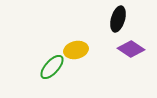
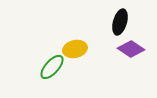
black ellipse: moved 2 px right, 3 px down
yellow ellipse: moved 1 px left, 1 px up
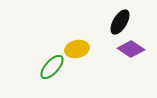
black ellipse: rotated 15 degrees clockwise
yellow ellipse: moved 2 px right
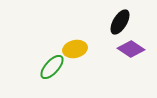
yellow ellipse: moved 2 px left
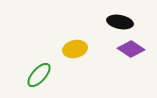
black ellipse: rotated 70 degrees clockwise
green ellipse: moved 13 px left, 8 px down
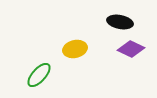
purple diamond: rotated 8 degrees counterclockwise
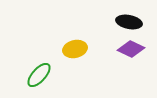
black ellipse: moved 9 px right
